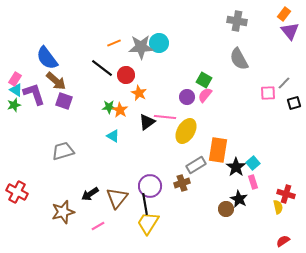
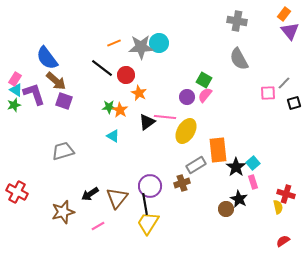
orange rectangle at (218, 150): rotated 15 degrees counterclockwise
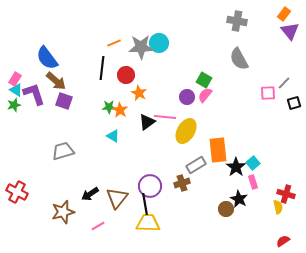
black line at (102, 68): rotated 60 degrees clockwise
yellow trapezoid at (148, 223): rotated 60 degrees clockwise
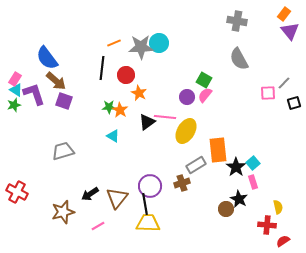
red cross at (286, 194): moved 19 px left, 31 px down; rotated 12 degrees counterclockwise
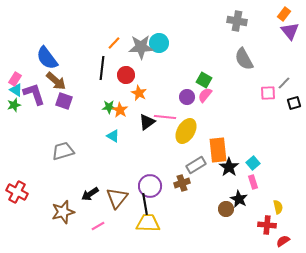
orange line at (114, 43): rotated 24 degrees counterclockwise
gray semicircle at (239, 59): moved 5 px right
black star at (236, 167): moved 7 px left
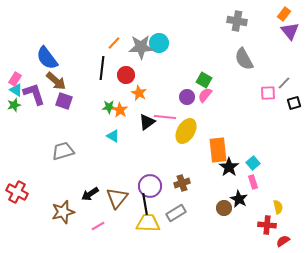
gray rectangle at (196, 165): moved 20 px left, 48 px down
brown circle at (226, 209): moved 2 px left, 1 px up
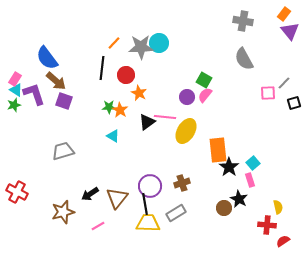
gray cross at (237, 21): moved 6 px right
pink rectangle at (253, 182): moved 3 px left, 2 px up
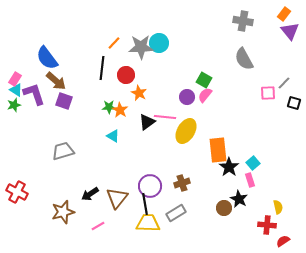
black square at (294, 103): rotated 32 degrees clockwise
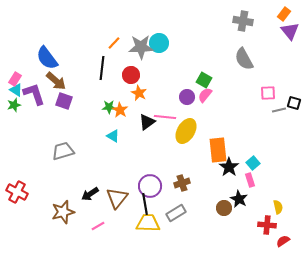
red circle at (126, 75): moved 5 px right
gray line at (284, 83): moved 5 px left, 27 px down; rotated 32 degrees clockwise
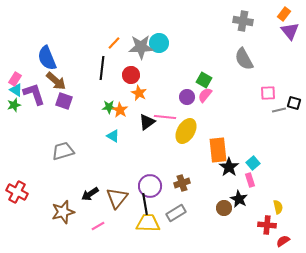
blue semicircle at (47, 58): rotated 15 degrees clockwise
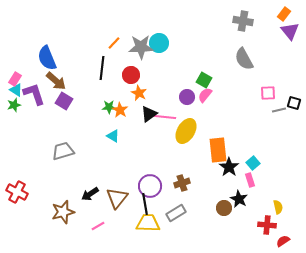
purple square at (64, 101): rotated 12 degrees clockwise
black triangle at (147, 122): moved 2 px right, 8 px up
